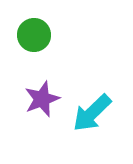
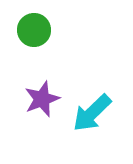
green circle: moved 5 px up
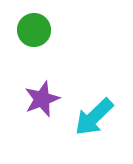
cyan arrow: moved 2 px right, 4 px down
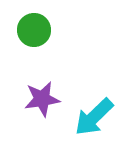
purple star: rotated 12 degrees clockwise
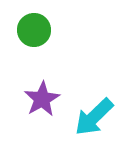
purple star: rotated 21 degrees counterclockwise
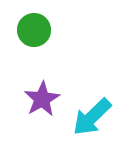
cyan arrow: moved 2 px left
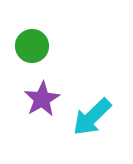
green circle: moved 2 px left, 16 px down
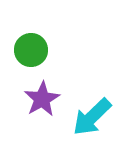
green circle: moved 1 px left, 4 px down
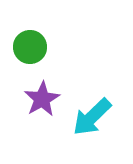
green circle: moved 1 px left, 3 px up
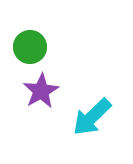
purple star: moved 1 px left, 8 px up
